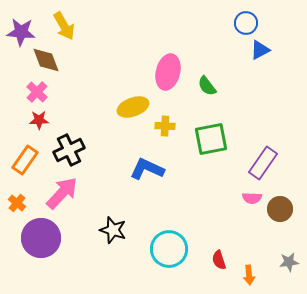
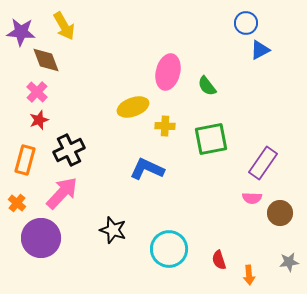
red star: rotated 18 degrees counterclockwise
orange rectangle: rotated 20 degrees counterclockwise
brown circle: moved 4 px down
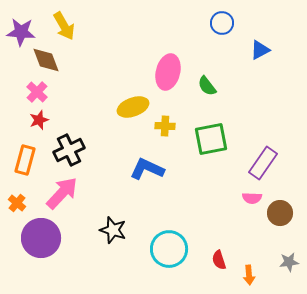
blue circle: moved 24 px left
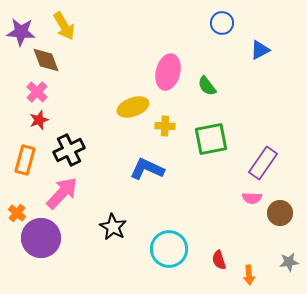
orange cross: moved 10 px down
black star: moved 3 px up; rotated 12 degrees clockwise
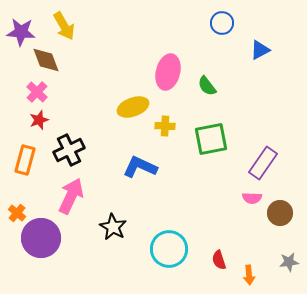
blue L-shape: moved 7 px left, 2 px up
pink arrow: moved 9 px right, 3 px down; rotated 18 degrees counterclockwise
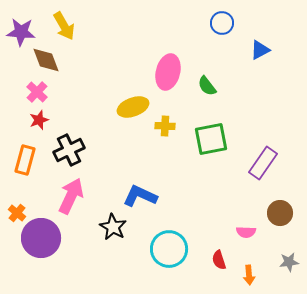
blue L-shape: moved 29 px down
pink semicircle: moved 6 px left, 34 px down
